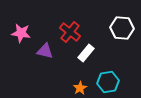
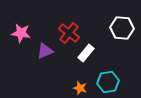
red cross: moved 1 px left, 1 px down
purple triangle: rotated 36 degrees counterclockwise
orange star: rotated 24 degrees counterclockwise
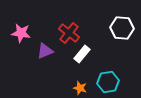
white rectangle: moved 4 px left, 1 px down
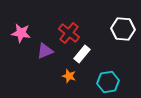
white hexagon: moved 1 px right, 1 px down
orange star: moved 11 px left, 12 px up
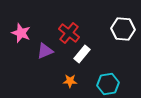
pink star: rotated 12 degrees clockwise
orange star: moved 1 px right, 5 px down; rotated 16 degrees counterclockwise
cyan hexagon: moved 2 px down
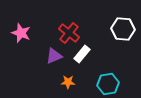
purple triangle: moved 9 px right, 5 px down
orange star: moved 2 px left, 1 px down
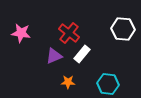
pink star: rotated 12 degrees counterclockwise
cyan hexagon: rotated 15 degrees clockwise
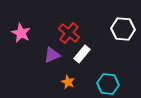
pink star: rotated 18 degrees clockwise
purple triangle: moved 2 px left, 1 px up
orange star: rotated 24 degrees clockwise
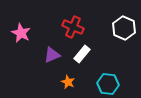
white hexagon: moved 1 px right, 1 px up; rotated 20 degrees clockwise
red cross: moved 4 px right, 6 px up; rotated 15 degrees counterclockwise
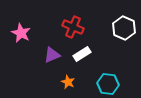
white rectangle: rotated 18 degrees clockwise
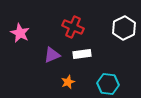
white hexagon: rotated 10 degrees clockwise
pink star: moved 1 px left
white rectangle: rotated 24 degrees clockwise
orange star: rotated 24 degrees clockwise
